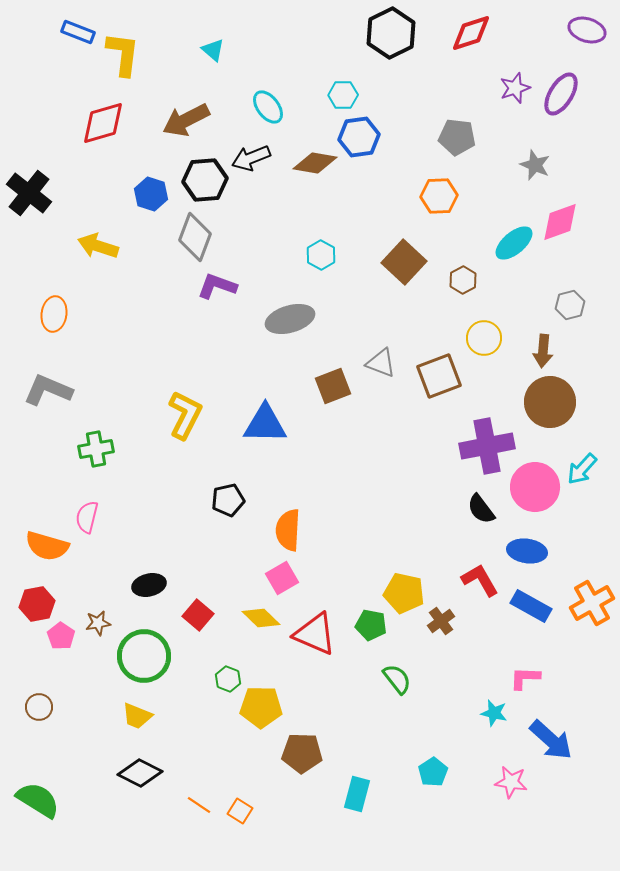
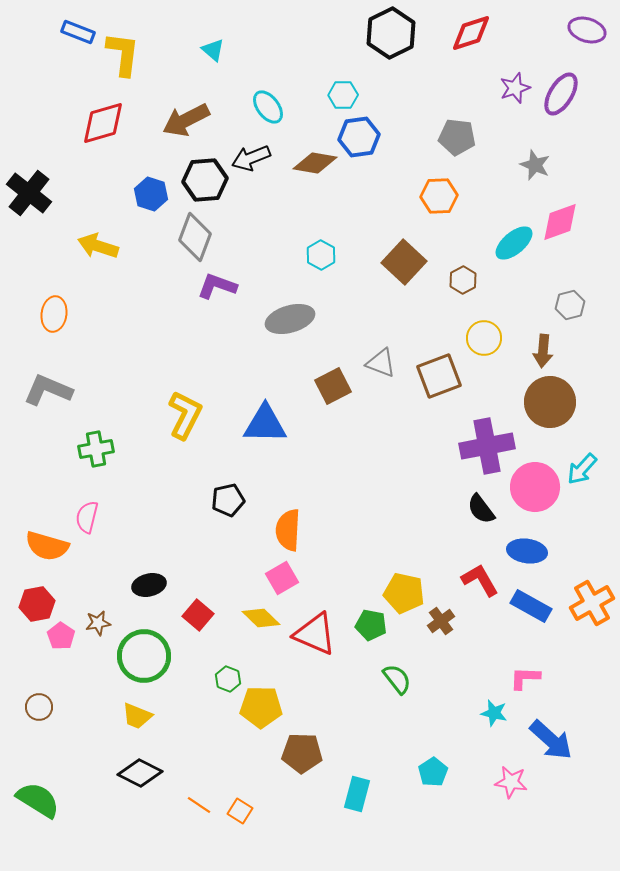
brown square at (333, 386): rotated 6 degrees counterclockwise
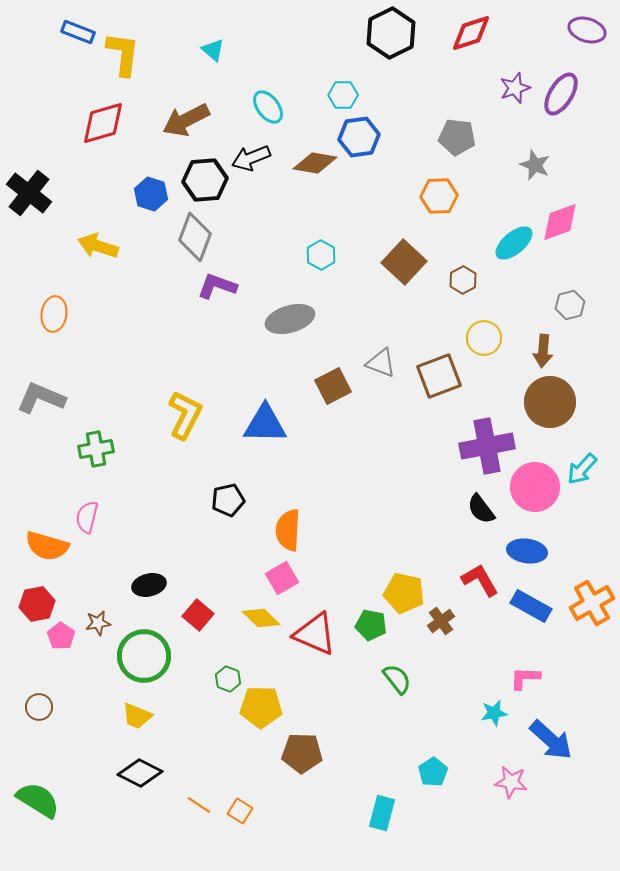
gray L-shape at (48, 390): moved 7 px left, 8 px down
cyan star at (494, 713): rotated 24 degrees counterclockwise
cyan rectangle at (357, 794): moved 25 px right, 19 px down
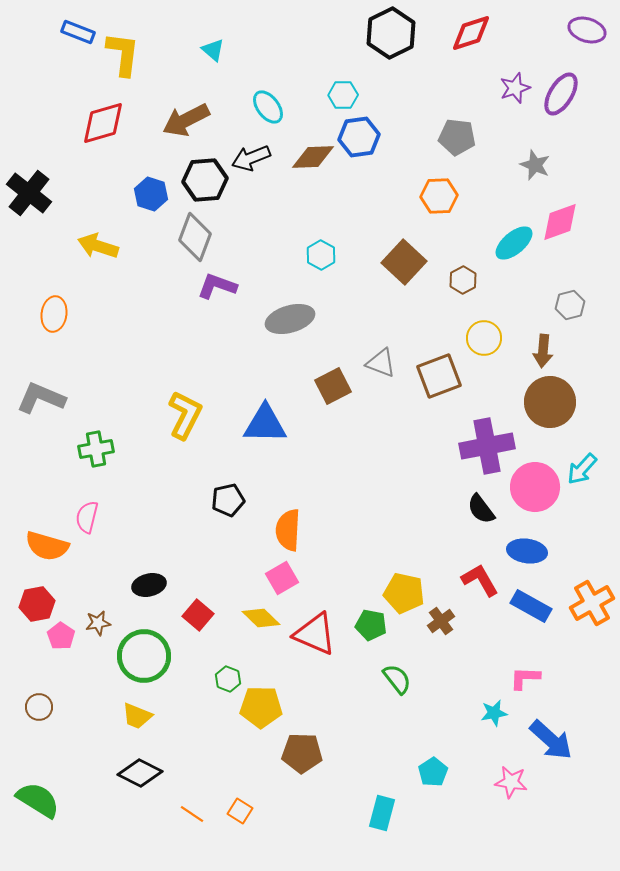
brown diamond at (315, 163): moved 2 px left, 6 px up; rotated 12 degrees counterclockwise
orange line at (199, 805): moved 7 px left, 9 px down
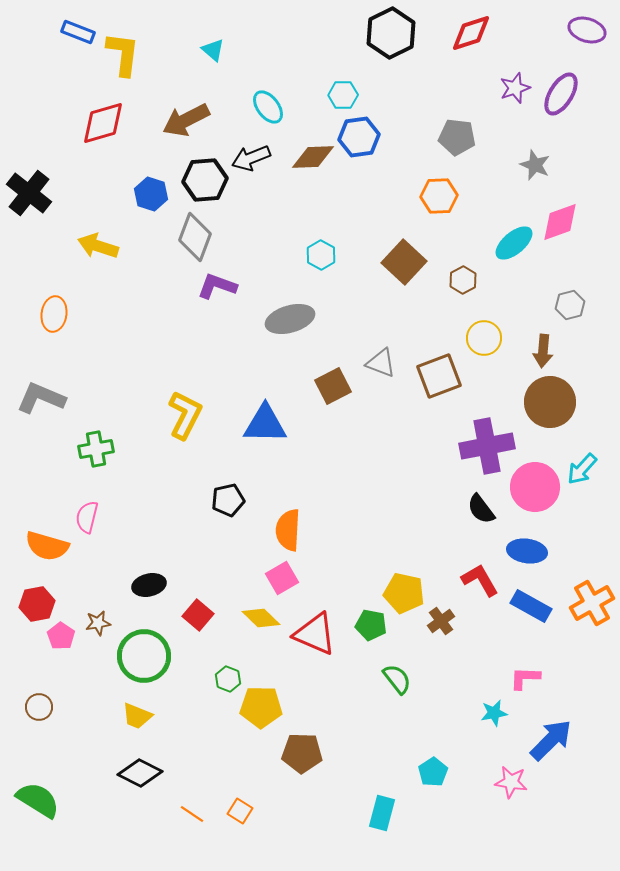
blue arrow at (551, 740): rotated 87 degrees counterclockwise
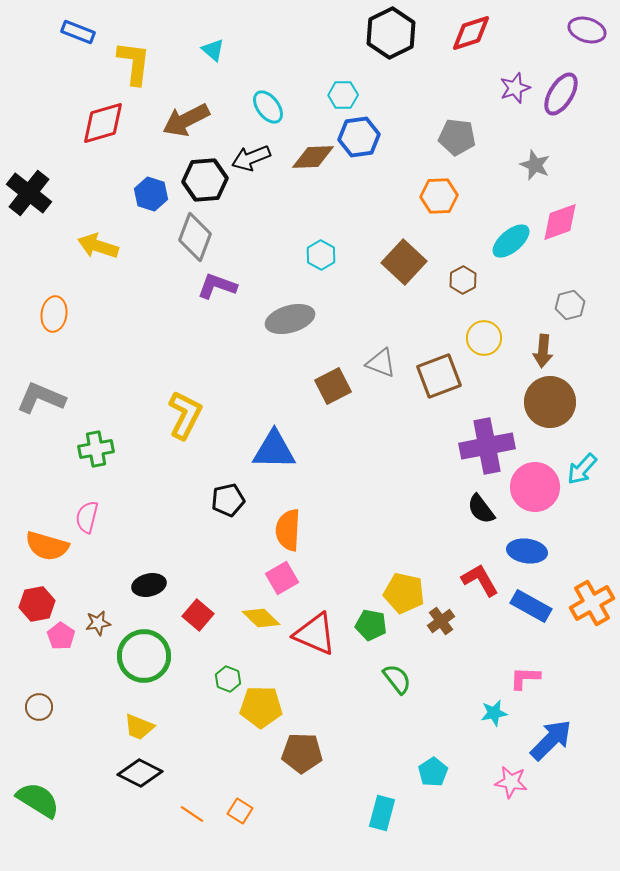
yellow L-shape at (123, 54): moved 11 px right, 9 px down
cyan ellipse at (514, 243): moved 3 px left, 2 px up
blue triangle at (265, 424): moved 9 px right, 26 px down
yellow trapezoid at (137, 716): moved 2 px right, 11 px down
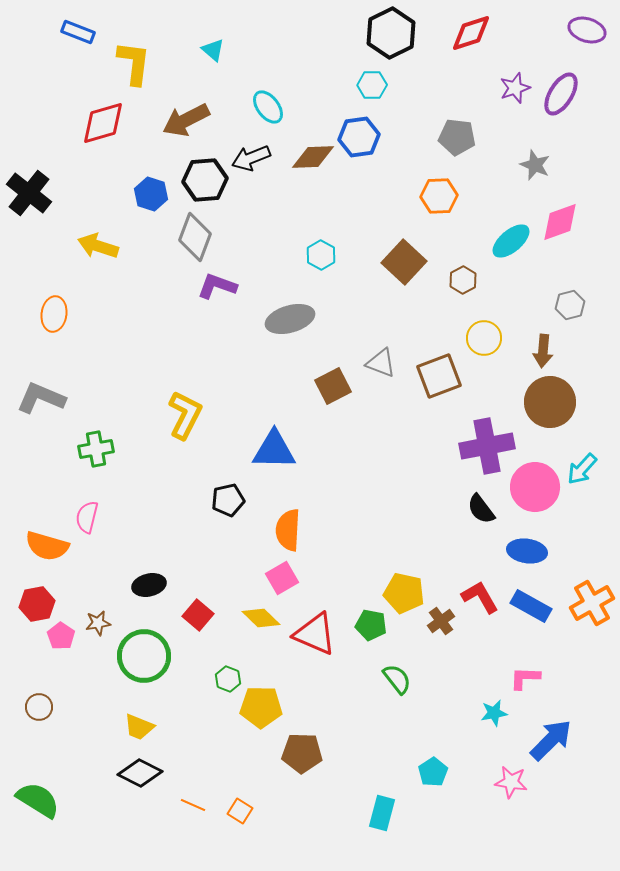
cyan hexagon at (343, 95): moved 29 px right, 10 px up
red L-shape at (480, 580): moved 17 px down
orange line at (192, 814): moved 1 px right, 9 px up; rotated 10 degrees counterclockwise
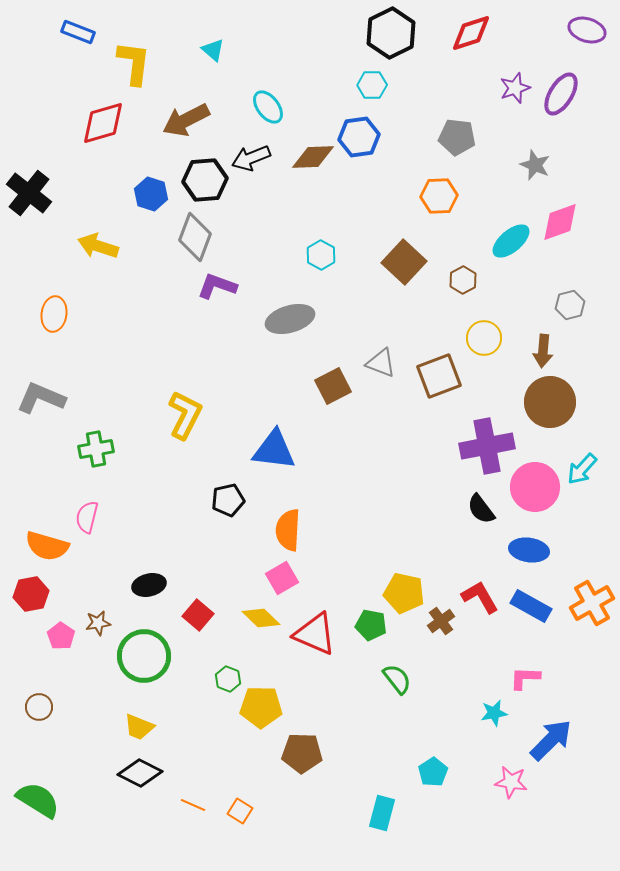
blue triangle at (274, 450): rotated 6 degrees clockwise
blue ellipse at (527, 551): moved 2 px right, 1 px up
red hexagon at (37, 604): moved 6 px left, 10 px up
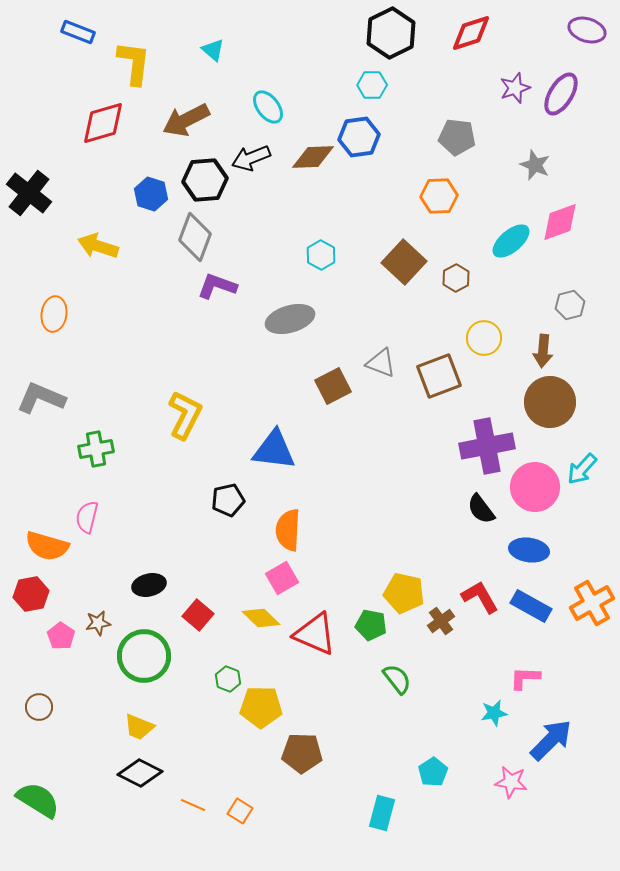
brown hexagon at (463, 280): moved 7 px left, 2 px up
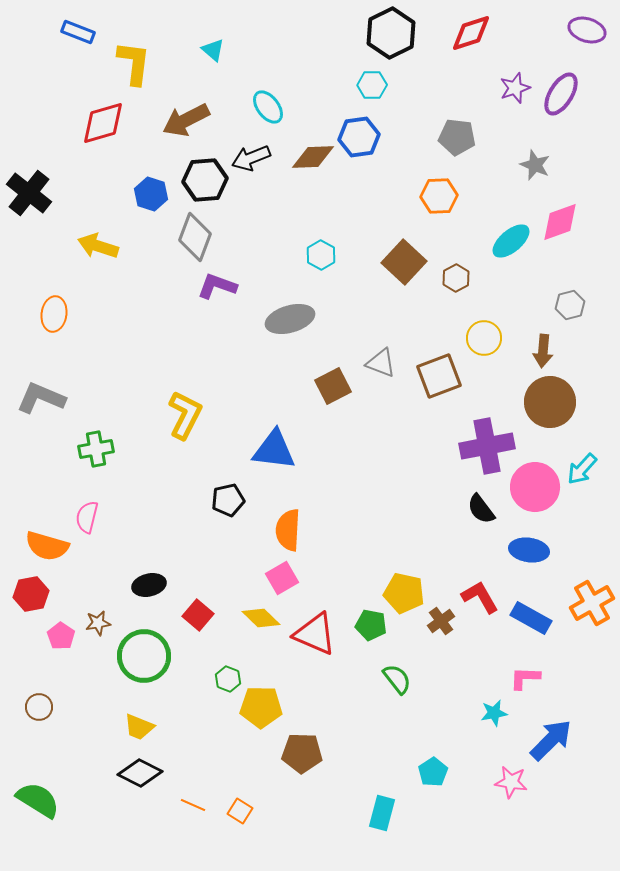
blue rectangle at (531, 606): moved 12 px down
